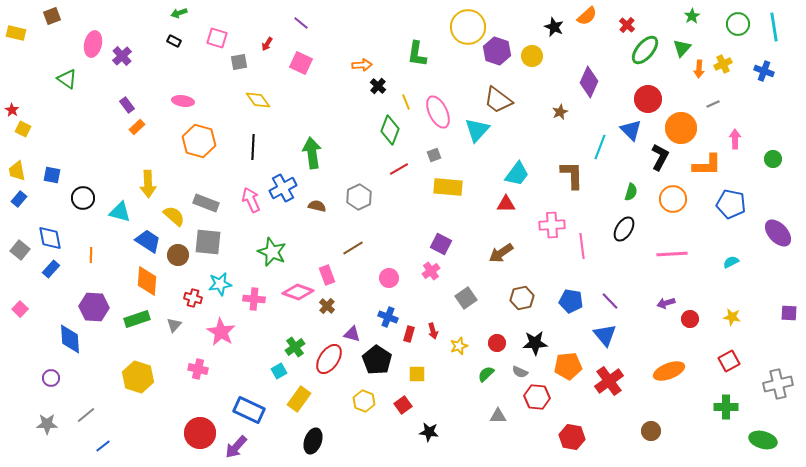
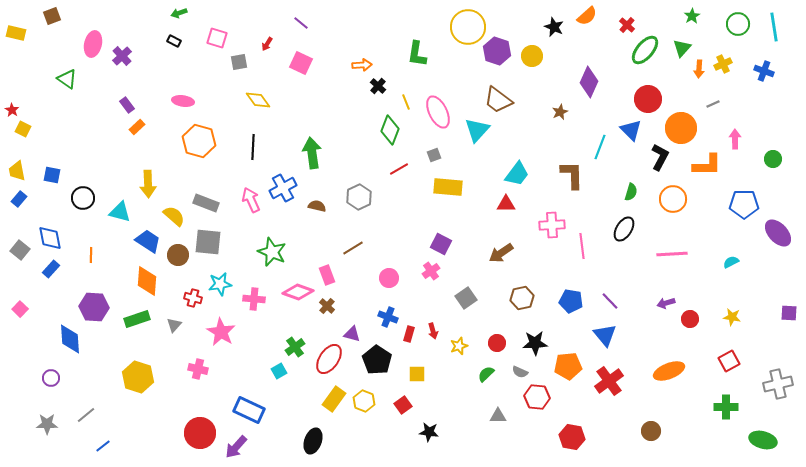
blue pentagon at (731, 204): moved 13 px right; rotated 12 degrees counterclockwise
yellow rectangle at (299, 399): moved 35 px right
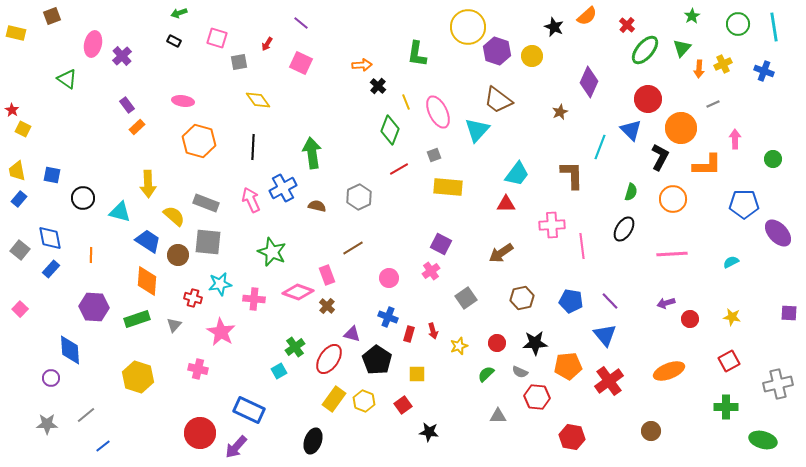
blue diamond at (70, 339): moved 11 px down
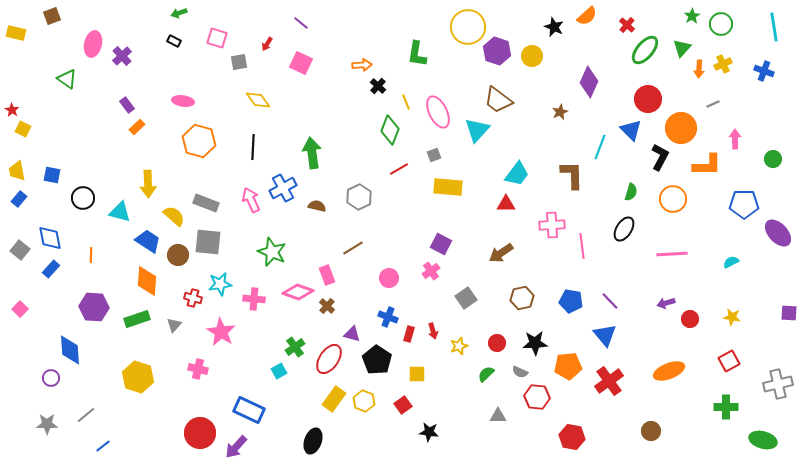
green circle at (738, 24): moved 17 px left
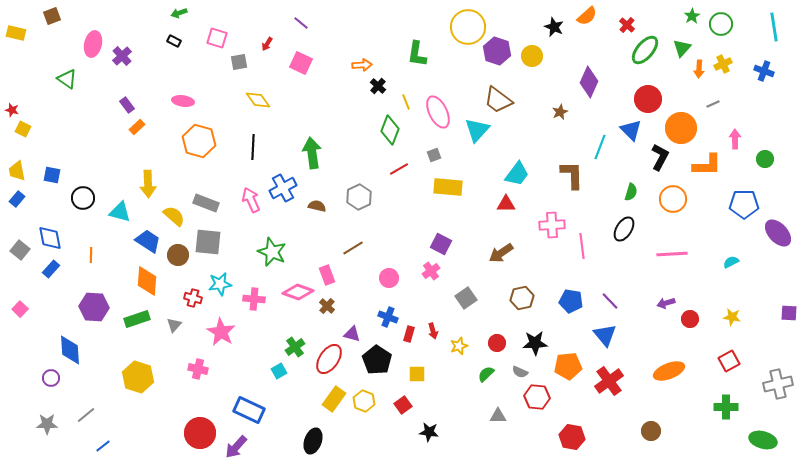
red star at (12, 110): rotated 16 degrees counterclockwise
green circle at (773, 159): moved 8 px left
blue rectangle at (19, 199): moved 2 px left
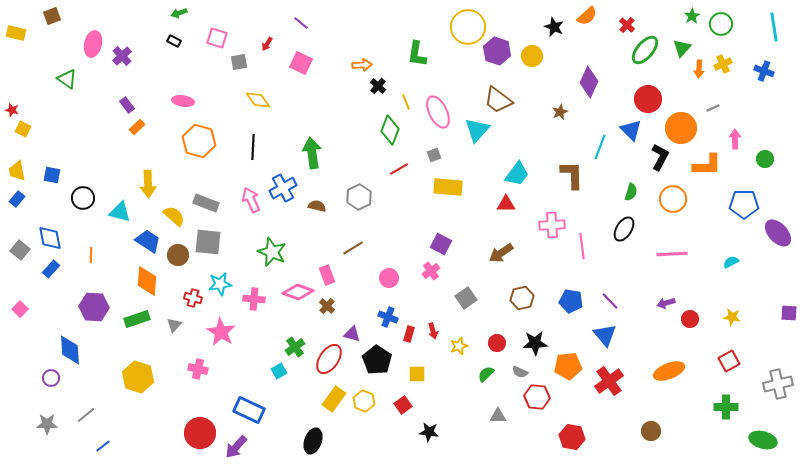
gray line at (713, 104): moved 4 px down
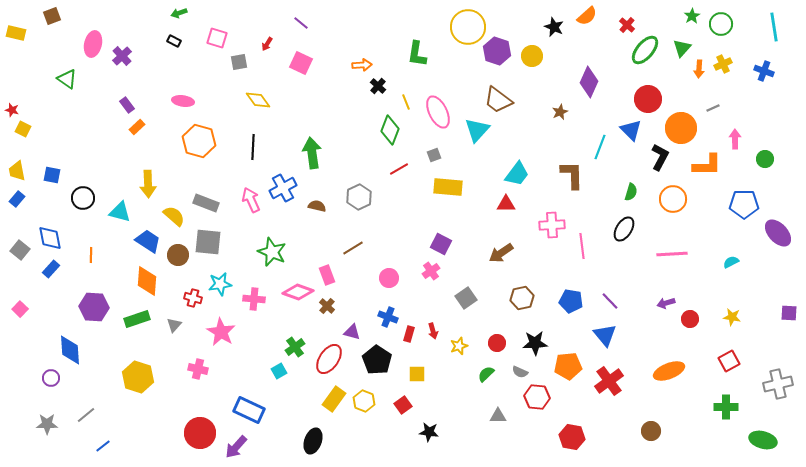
purple triangle at (352, 334): moved 2 px up
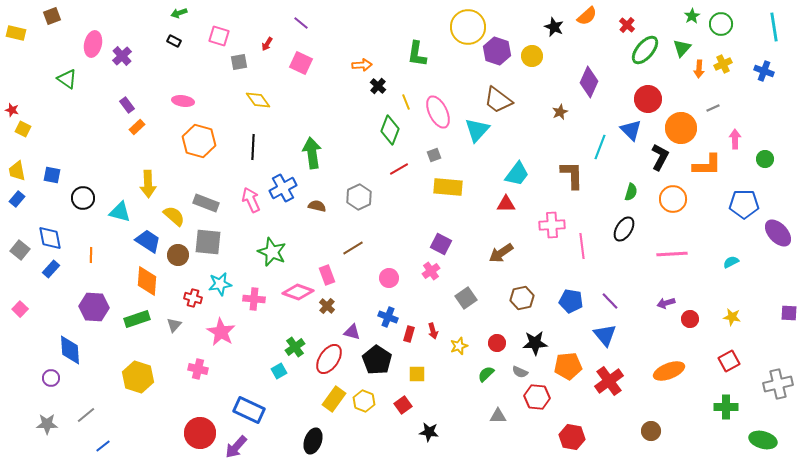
pink square at (217, 38): moved 2 px right, 2 px up
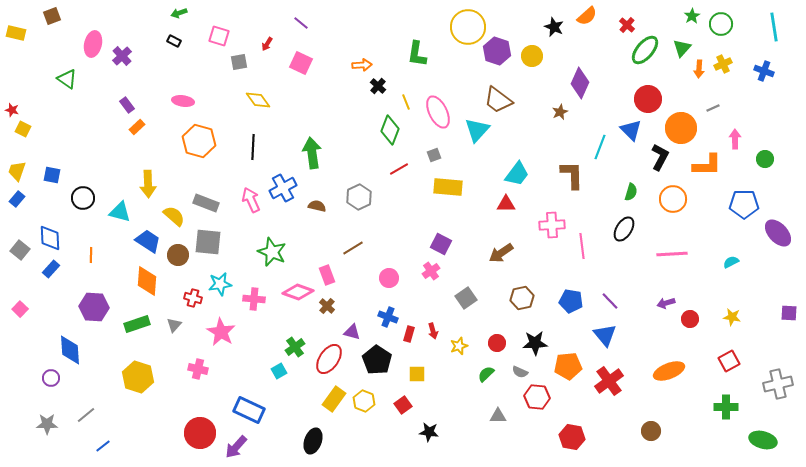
purple diamond at (589, 82): moved 9 px left, 1 px down
yellow trapezoid at (17, 171): rotated 30 degrees clockwise
blue diamond at (50, 238): rotated 8 degrees clockwise
green rectangle at (137, 319): moved 5 px down
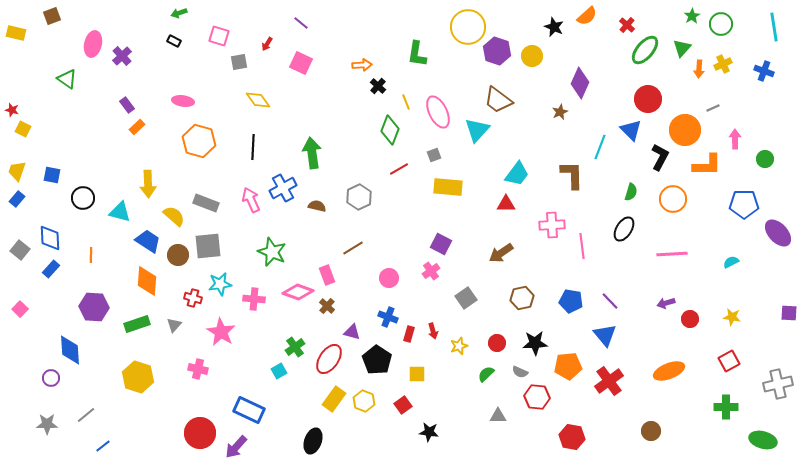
orange circle at (681, 128): moved 4 px right, 2 px down
gray square at (208, 242): moved 4 px down; rotated 12 degrees counterclockwise
